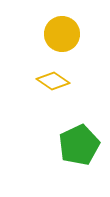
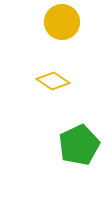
yellow circle: moved 12 px up
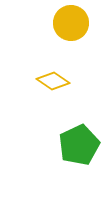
yellow circle: moved 9 px right, 1 px down
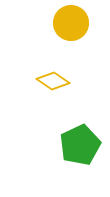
green pentagon: moved 1 px right
